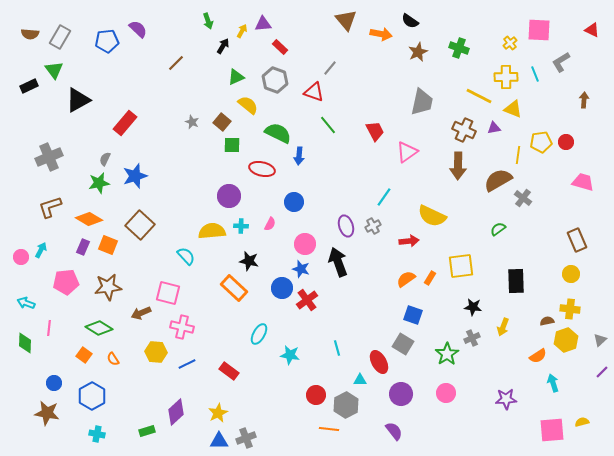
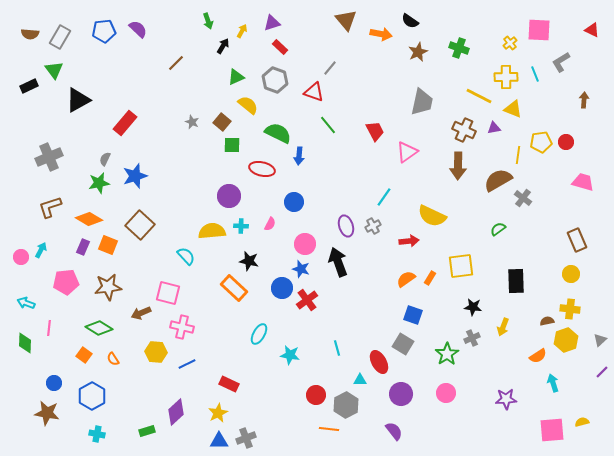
purple triangle at (263, 24): moved 9 px right, 1 px up; rotated 12 degrees counterclockwise
blue pentagon at (107, 41): moved 3 px left, 10 px up
red rectangle at (229, 371): moved 13 px down; rotated 12 degrees counterclockwise
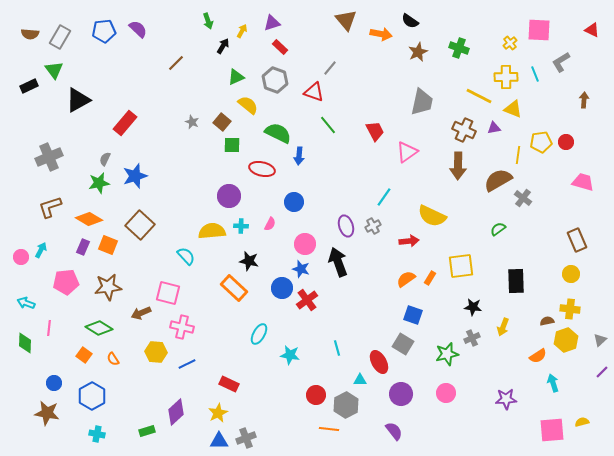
green star at (447, 354): rotated 20 degrees clockwise
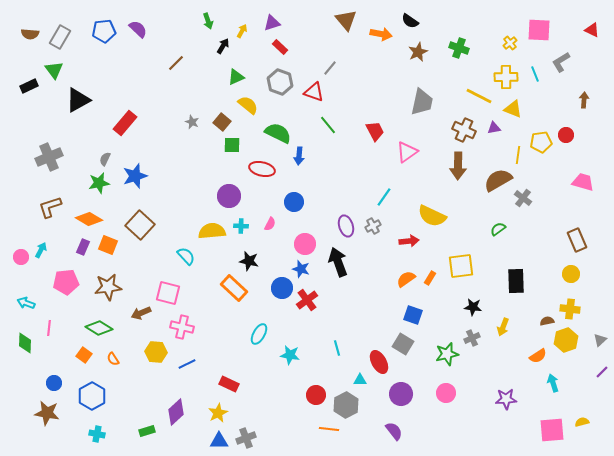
gray hexagon at (275, 80): moved 5 px right, 2 px down
red circle at (566, 142): moved 7 px up
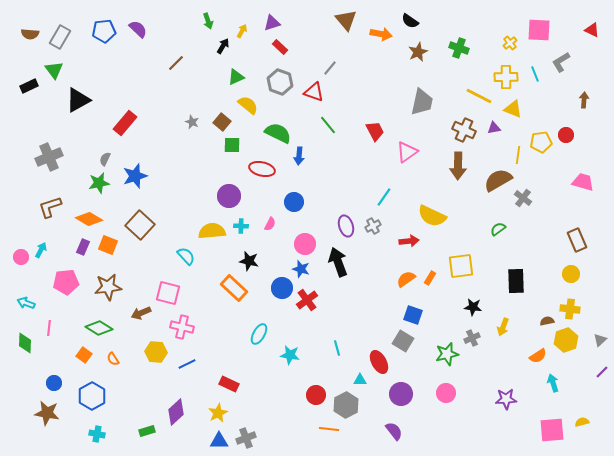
gray square at (403, 344): moved 3 px up
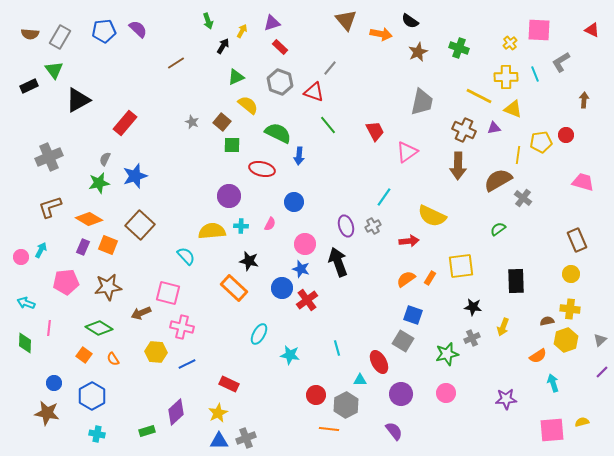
brown line at (176, 63): rotated 12 degrees clockwise
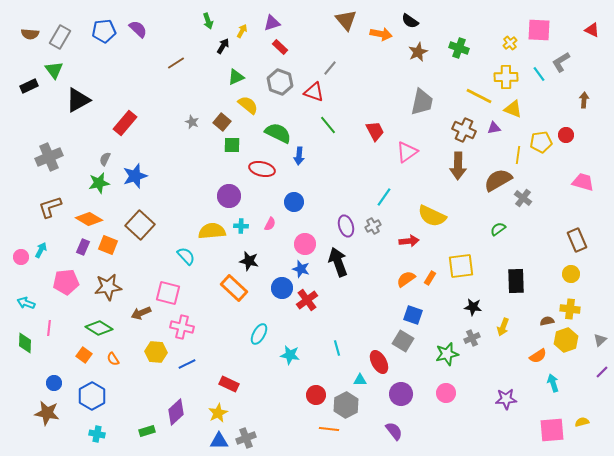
cyan line at (535, 74): moved 4 px right; rotated 14 degrees counterclockwise
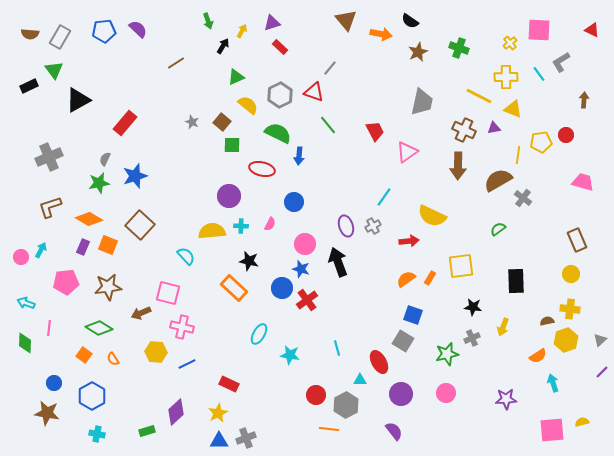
gray hexagon at (280, 82): moved 13 px down; rotated 15 degrees clockwise
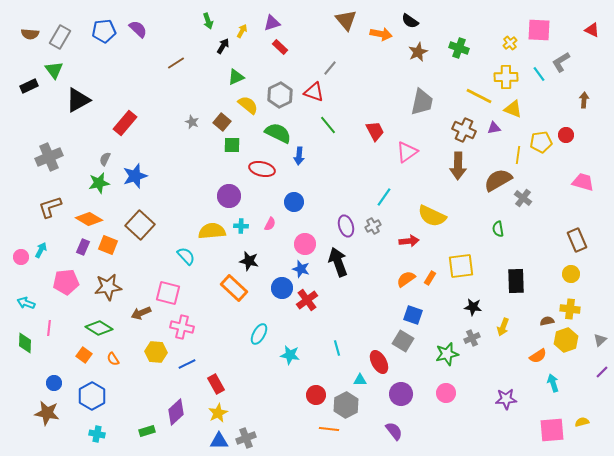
green semicircle at (498, 229): rotated 63 degrees counterclockwise
red rectangle at (229, 384): moved 13 px left; rotated 36 degrees clockwise
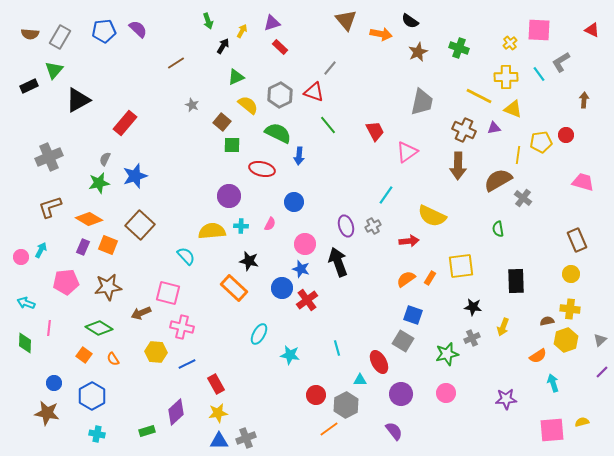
green triangle at (54, 70): rotated 18 degrees clockwise
gray star at (192, 122): moved 17 px up
cyan line at (384, 197): moved 2 px right, 2 px up
yellow star at (218, 413): rotated 18 degrees clockwise
orange line at (329, 429): rotated 42 degrees counterclockwise
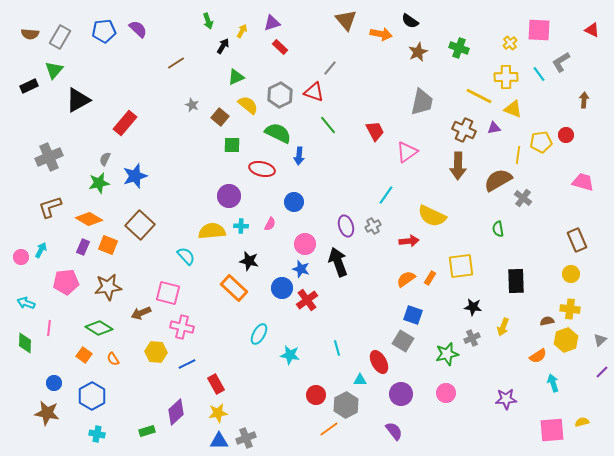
brown square at (222, 122): moved 2 px left, 5 px up
